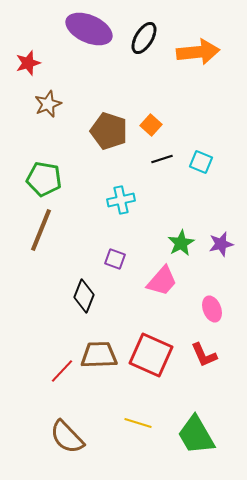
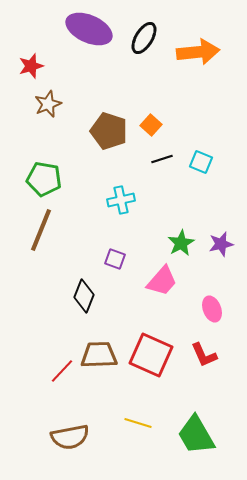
red star: moved 3 px right, 3 px down
brown semicircle: moved 3 px right; rotated 57 degrees counterclockwise
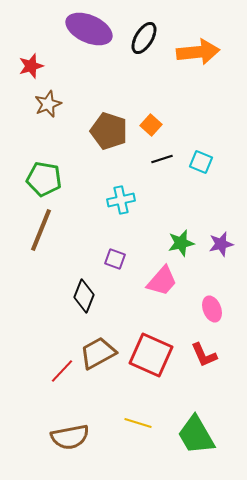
green star: rotated 16 degrees clockwise
brown trapezoid: moved 1 px left, 2 px up; rotated 27 degrees counterclockwise
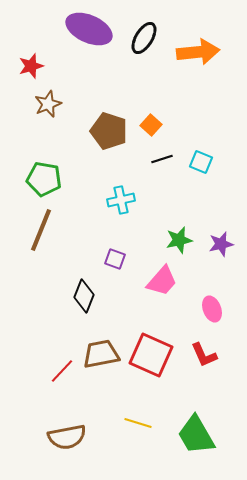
green star: moved 2 px left, 3 px up
brown trapezoid: moved 3 px right, 1 px down; rotated 18 degrees clockwise
brown semicircle: moved 3 px left
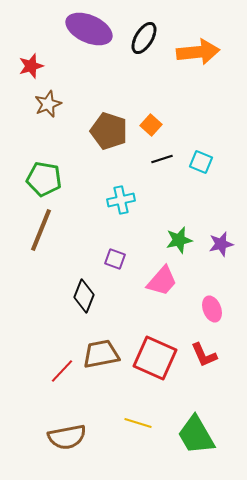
red square: moved 4 px right, 3 px down
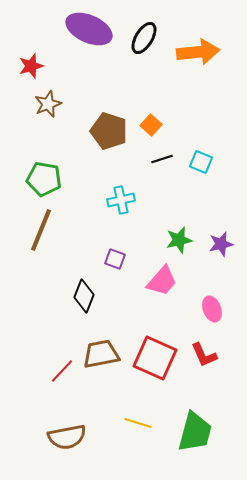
green trapezoid: moved 1 px left, 3 px up; rotated 135 degrees counterclockwise
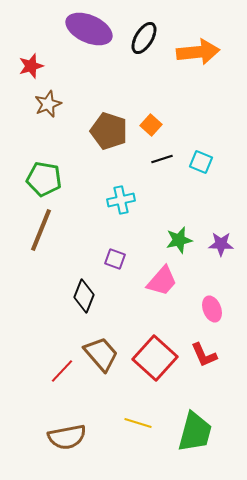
purple star: rotated 15 degrees clockwise
brown trapezoid: rotated 60 degrees clockwise
red square: rotated 18 degrees clockwise
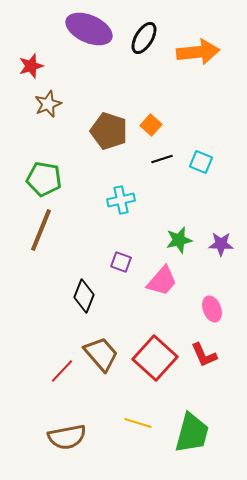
purple square: moved 6 px right, 3 px down
green trapezoid: moved 3 px left, 1 px down
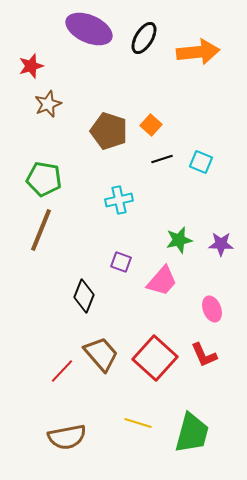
cyan cross: moved 2 px left
